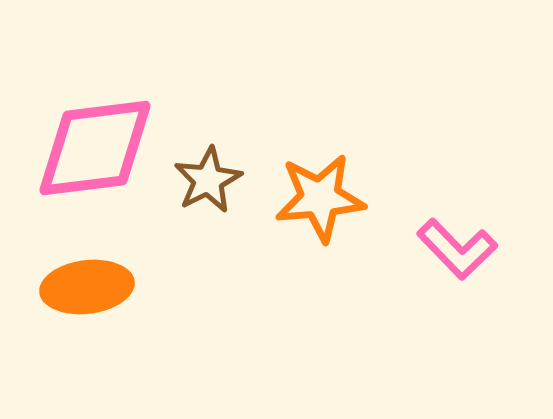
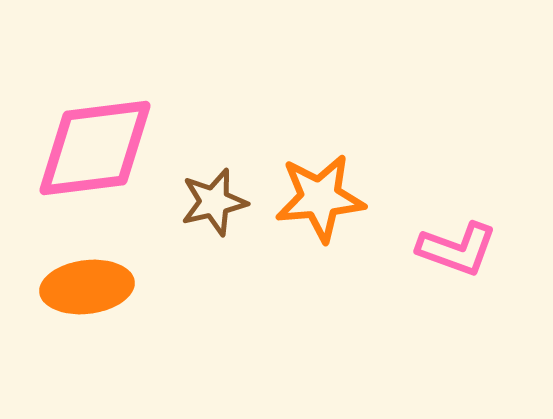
brown star: moved 6 px right, 22 px down; rotated 14 degrees clockwise
pink L-shape: rotated 26 degrees counterclockwise
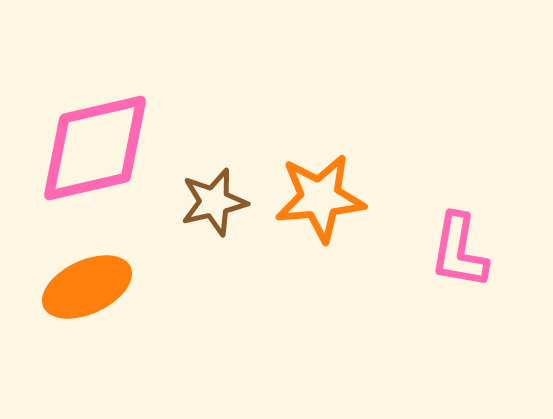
pink diamond: rotated 6 degrees counterclockwise
pink L-shape: moved 2 px right, 2 px down; rotated 80 degrees clockwise
orange ellipse: rotated 18 degrees counterclockwise
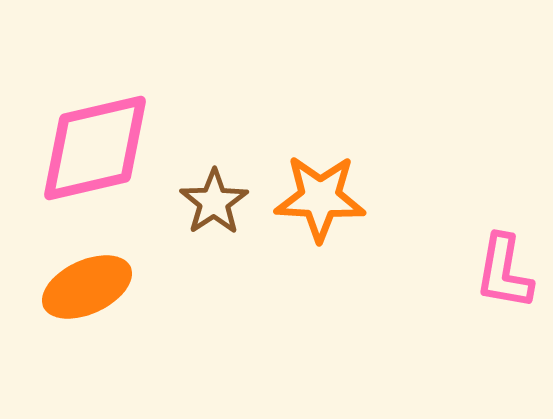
orange star: rotated 8 degrees clockwise
brown star: rotated 20 degrees counterclockwise
pink L-shape: moved 45 px right, 21 px down
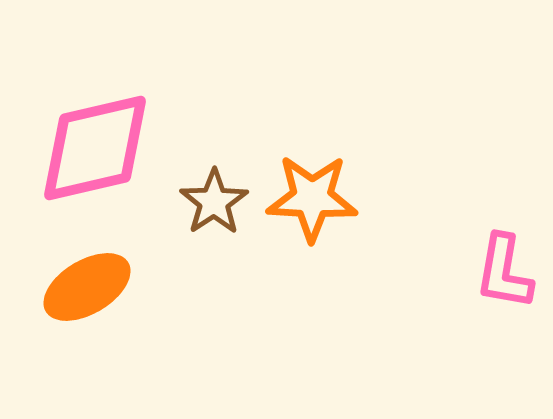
orange star: moved 8 px left
orange ellipse: rotated 6 degrees counterclockwise
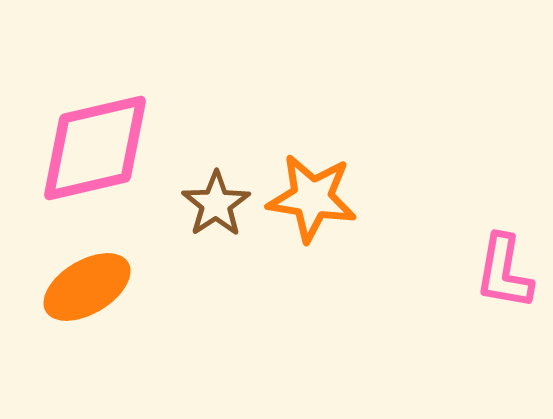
orange star: rotated 6 degrees clockwise
brown star: moved 2 px right, 2 px down
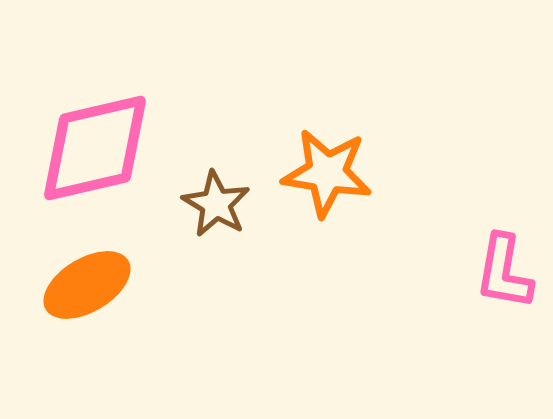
orange star: moved 15 px right, 25 px up
brown star: rotated 8 degrees counterclockwise
orange ellipse: moved 2 px up
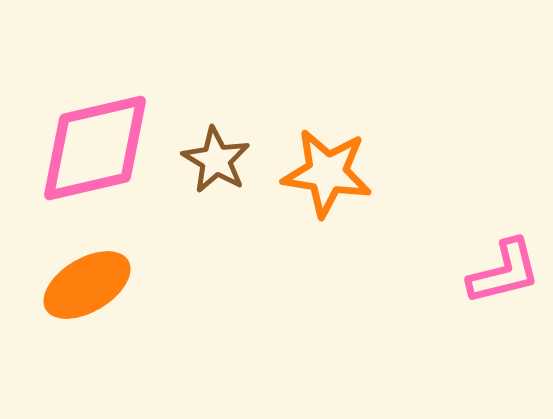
brown star: moved 44 px up
pink L-shape: rotated 114 degrees counterclockwise
